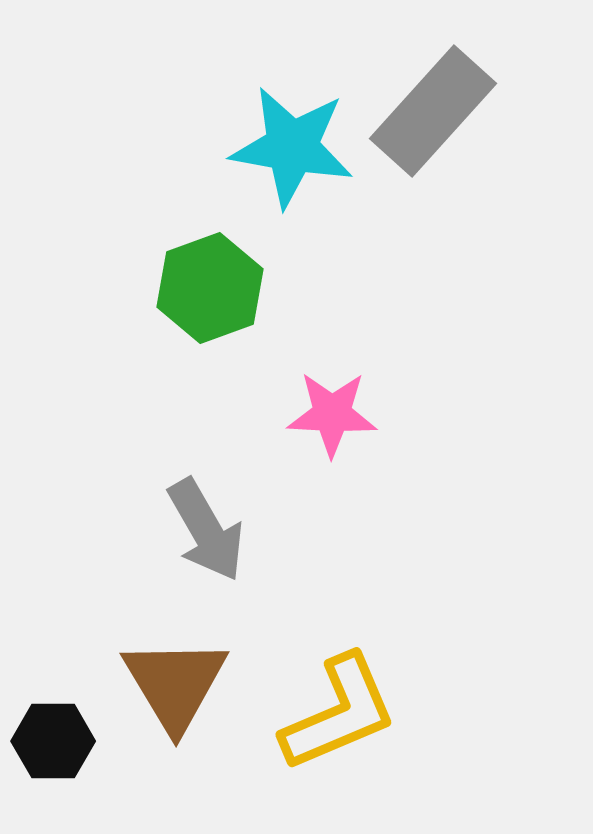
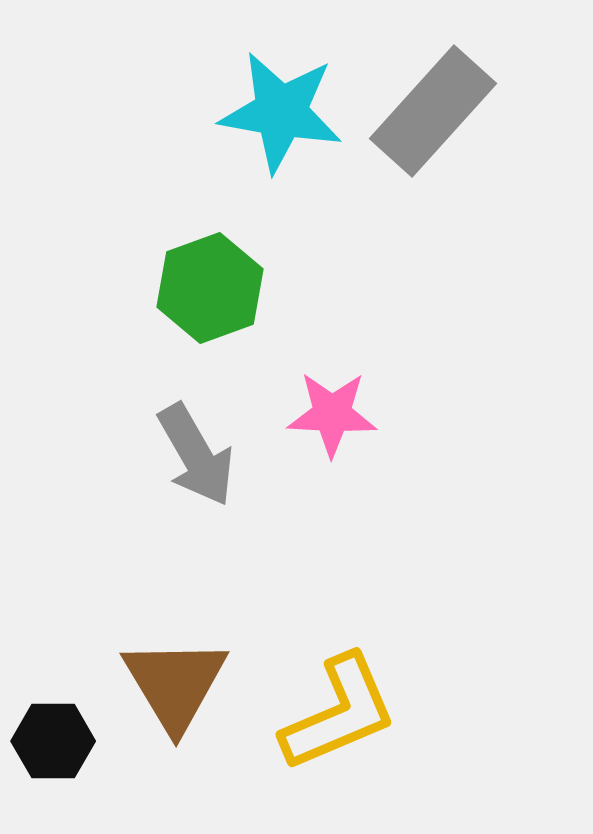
cyan star: moved 11 px left, 35 px up
gray arrow: moved 10 px left, 75 px up
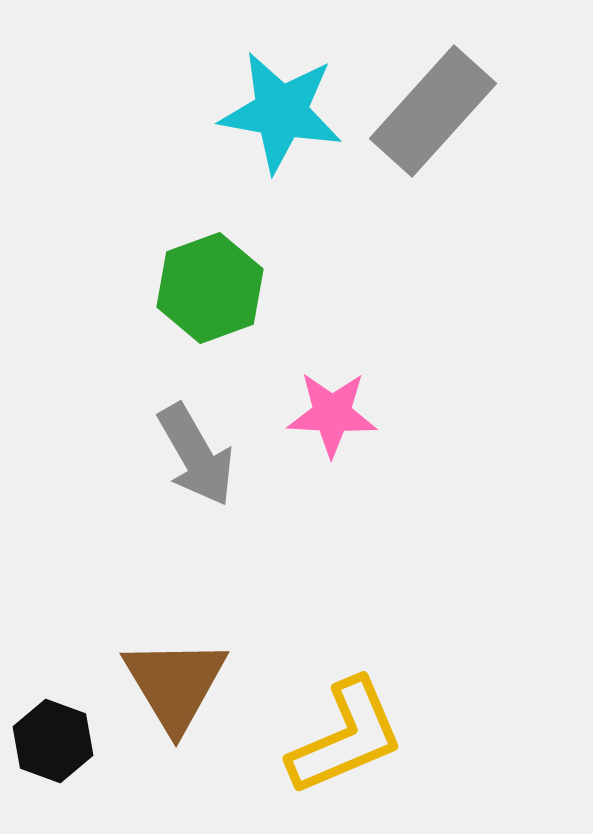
yellow L-shape: moved 7 px right, 24 px down
black hexagon: rotated 20 degrees clockwise
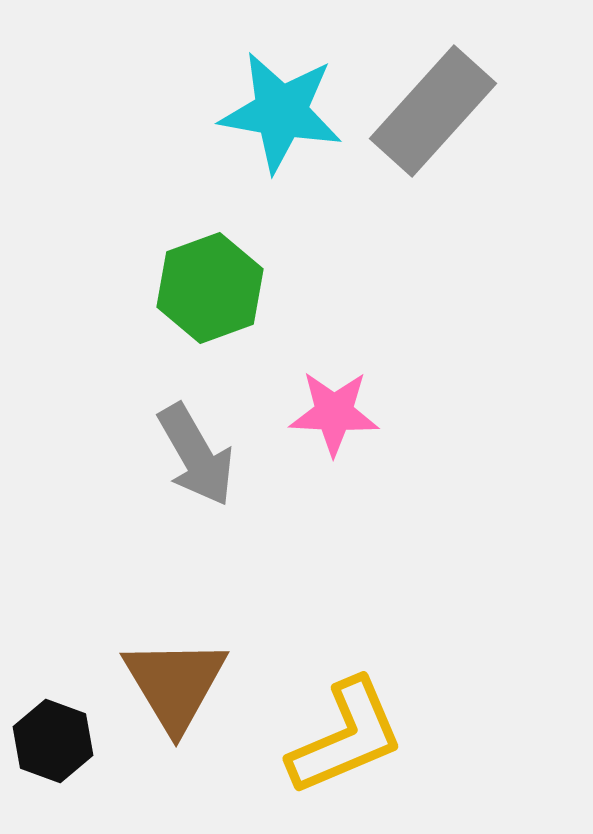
pink star: moved 2 px right, 1 px up
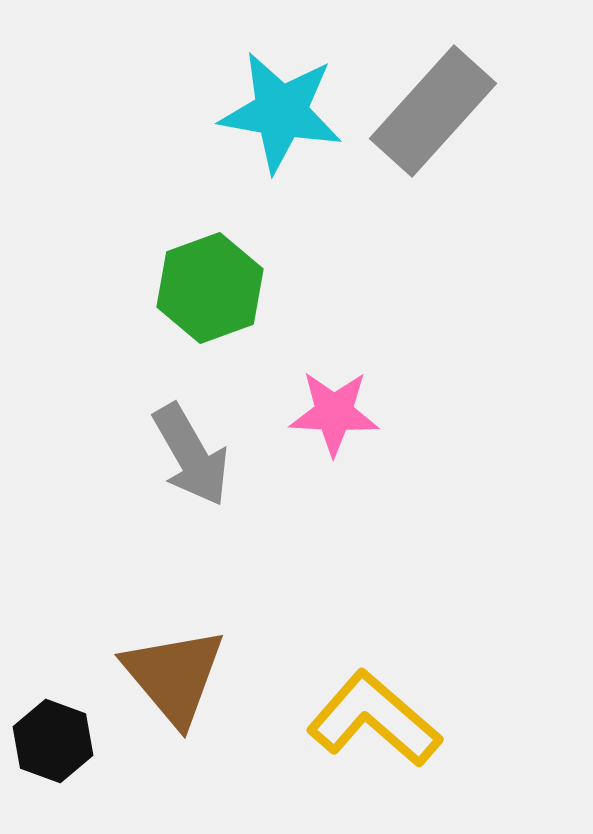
gray arrow: moved 5 px left
brown triangle: moved 1 px left, 8 px up; rotated 9 degrees counterclockwise
yellow L-shape: moved 28 px right, 18 px up; rotated 116 degrees counterclockwise
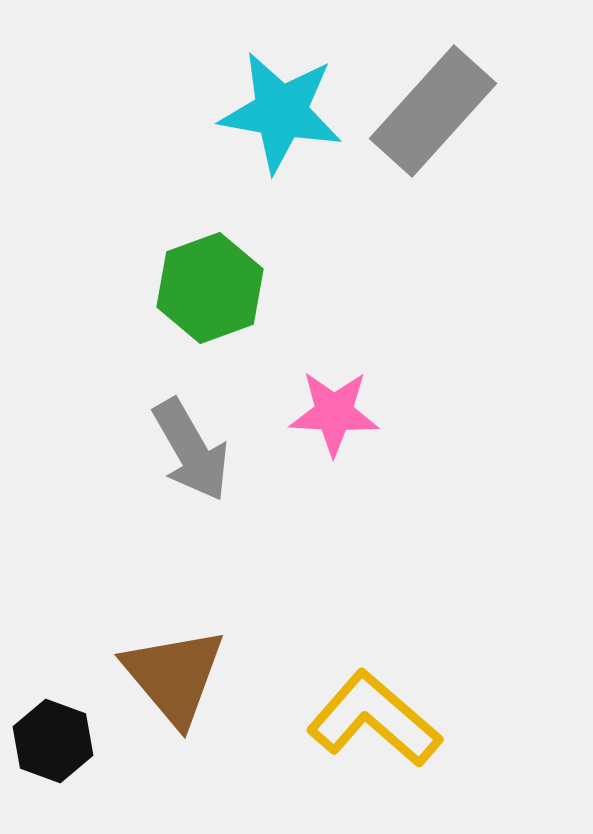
gray arrow: moved 5 px up
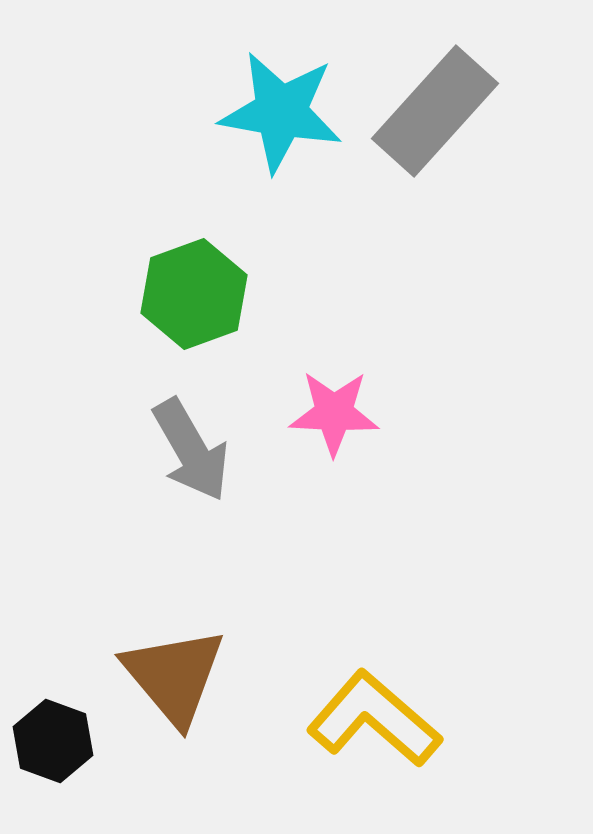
gray rectangle: moved 2 px right
green hexagon: moved 16 px left, 6 px down
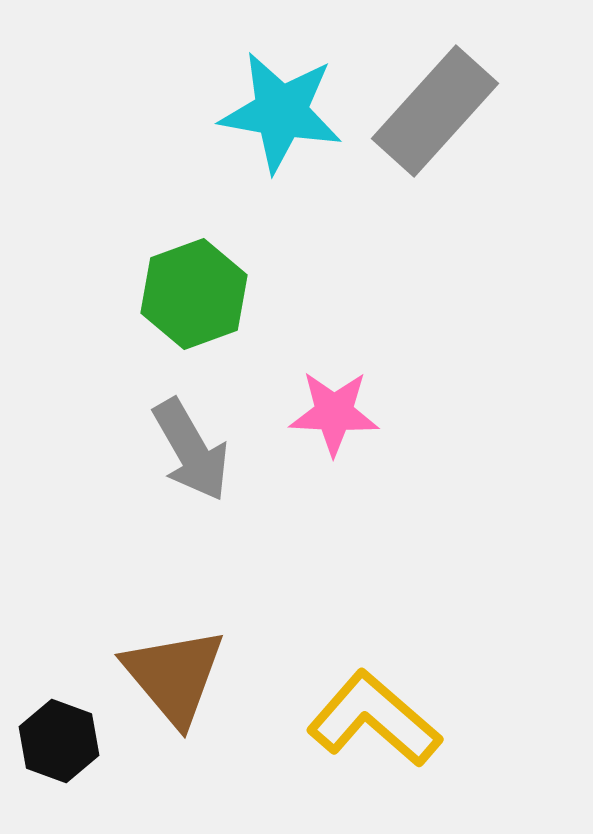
black hexagon: moved 6 px right
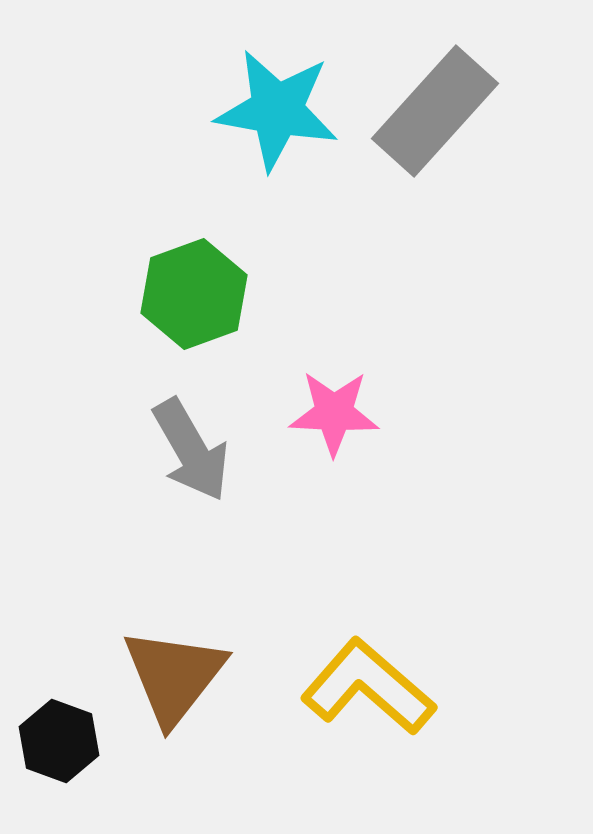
cyan star: moved 4 px left, 2 px up
brown triangle: rotated 18 degrees clockwise
yellow L-shape: moved 6 px left, 32 px up
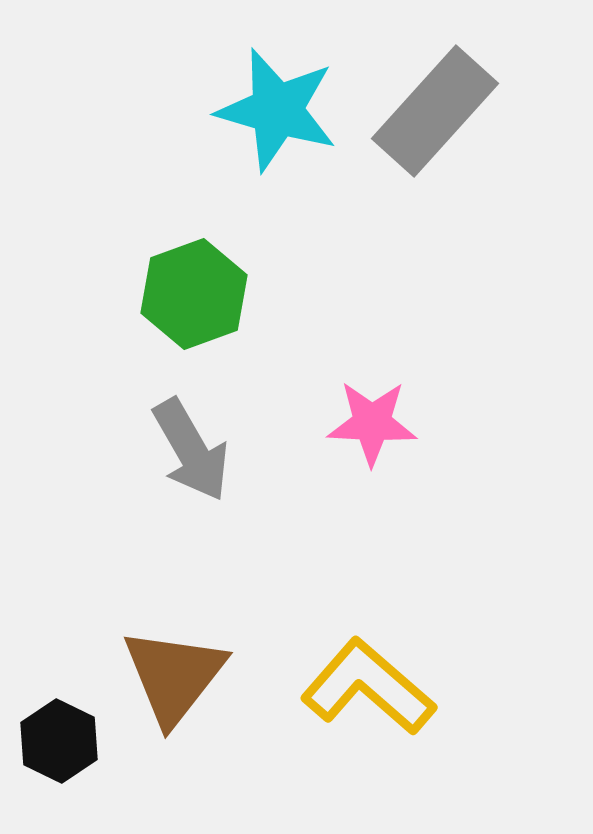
cyan star: rotated 6 degrees clockwise
pink star: moved 38 px right, 10 px down
black hexagon: rotated 6 degrees clockwise
